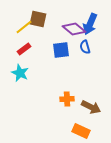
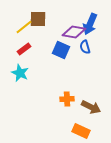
brown square: rotated 12 degrees counterclockwise
purple diamond: moved 3 px down; rotated 30 degrees counterclockwise
blue square: rotated 30 degrees clockwise
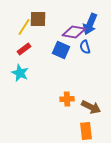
yellow line: rotated 18 degrees counterclockwise
orange rectangle: moved 5 px right; rotated 60 degrees clockwise
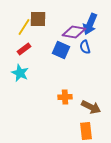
orange cross: moved 2 px left, 2 px up
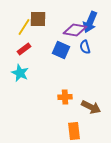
blue arrow: moved 2 px up
purple diamond: moved 1 px right, 2 px up
orange rectangle: moved 12 px left
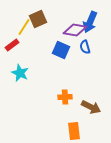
brown square: rotated 24 degrees counterclockwise
red rectangle: moved 12 px left, 4 px up
